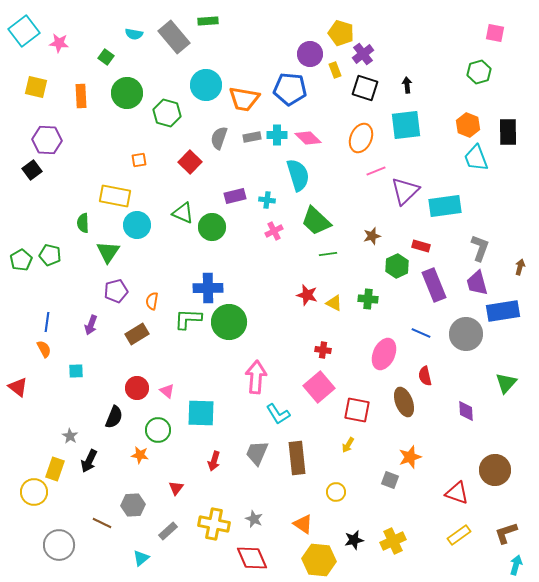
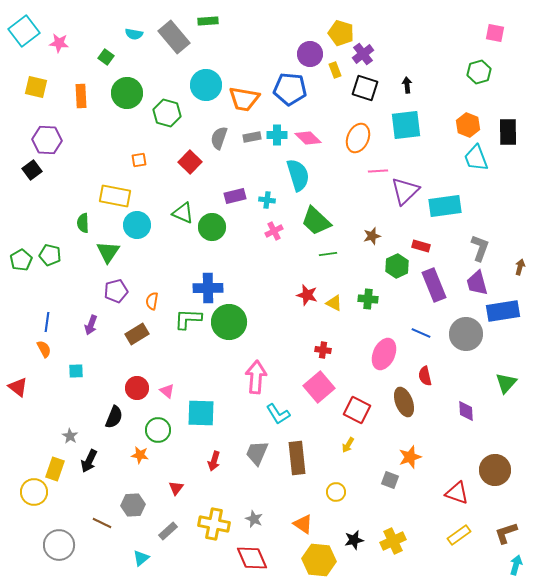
orange ellipse at (361, 138): moved 3 px left
pink line at (376, 171): moved 2 px right; rotated 18 degrees clockwise
red square at (357, 410): rotated 16 degrees clockwise
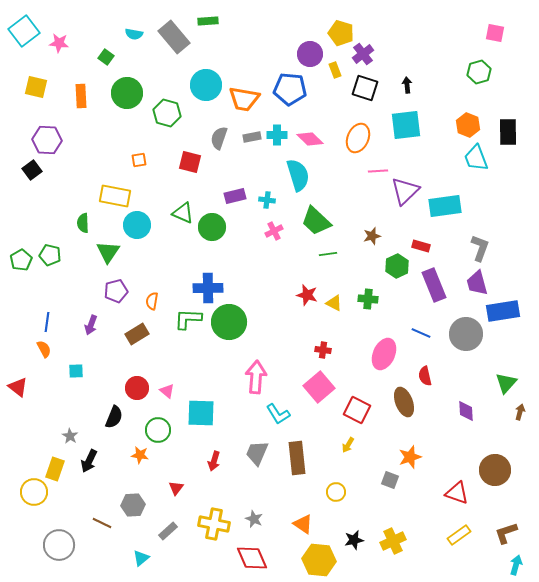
pink diamond at (308, 138): moved 2 px right, 1 px down
red square at (190, 162): rotated 30 degrees counterclockwise
brown arrow at (520, 267): moved 145 px down
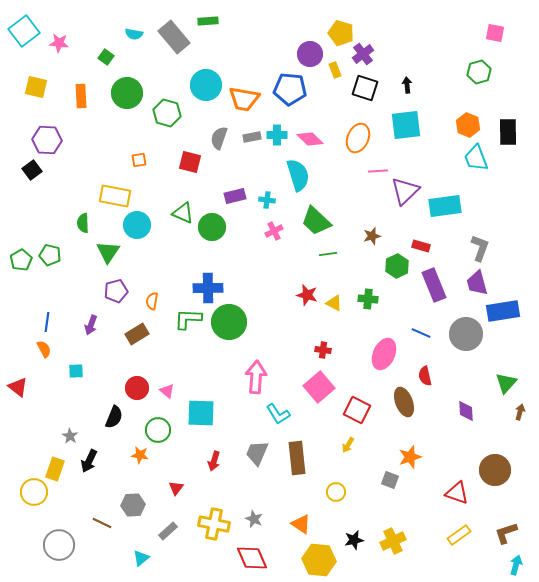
orange triangle at (303, 524): moved 2 px left
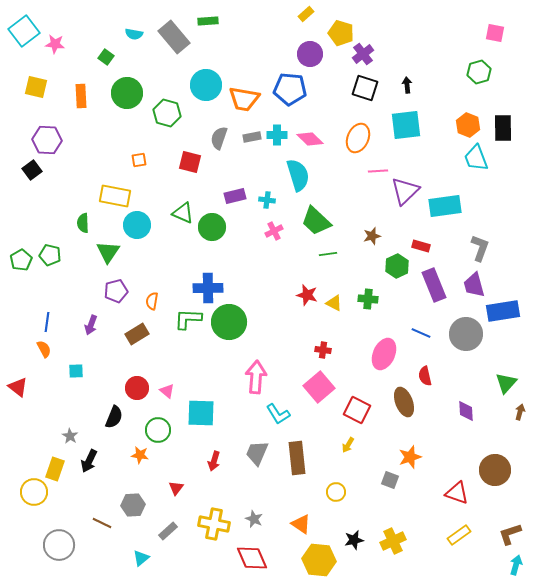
pink star at (59, 43): moved 4 px left, 1 px down
yellow rectangle at (335, 70): moved 29 px left, 56 px up; rotated 70 degrees clockwise
black rectangle at (508, 132): moved 5 px left, 4 px up
purple trapezoid at (477, 283): moved 3 px left, 2 px down
brown L-shape at (506, 533): moved 4 px right, 1 px down
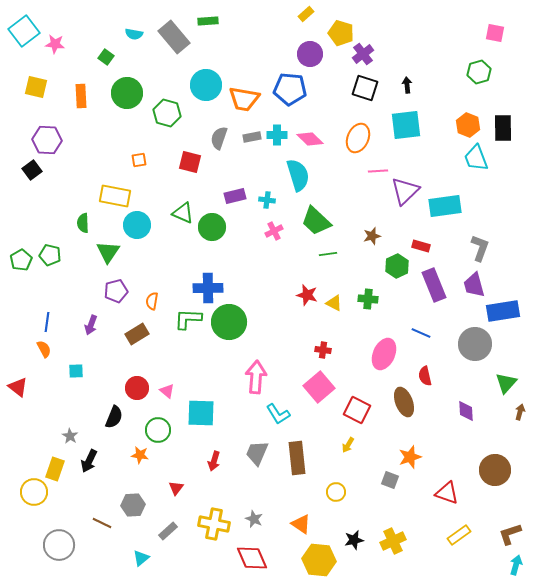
gray circle at (466, 334): moved 9 px right, 10 px down
red triangle at (457, 493): moved 10 px left
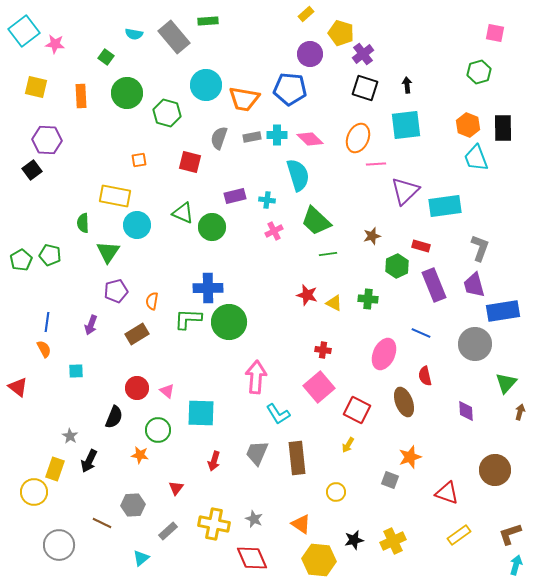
pink line at (378, 171): moved 2 px left, 7 px up
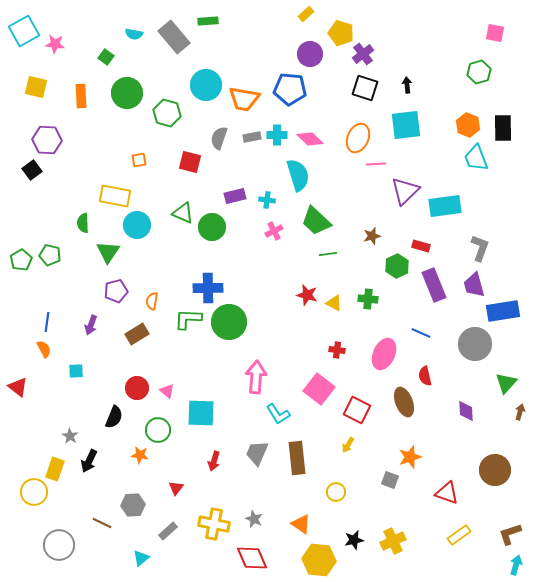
cyan square at (24, 31): rotated 8 degrees clockwise
red cross at (323, 350): moved 14 px right
pink square at (319, 387): moved 2 px down; rotated 12 degrees counterclockwise
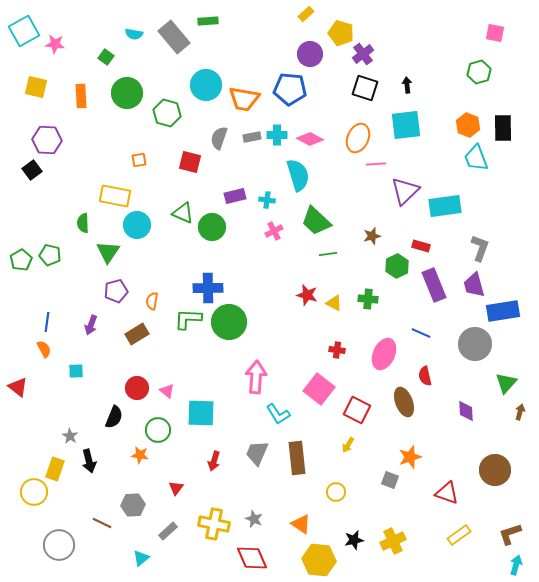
pink diamond at (310, 139): rotated 16 degrees counterclockwise
black arrow at (89, 461): rotated 40 degrees counterclockwise
